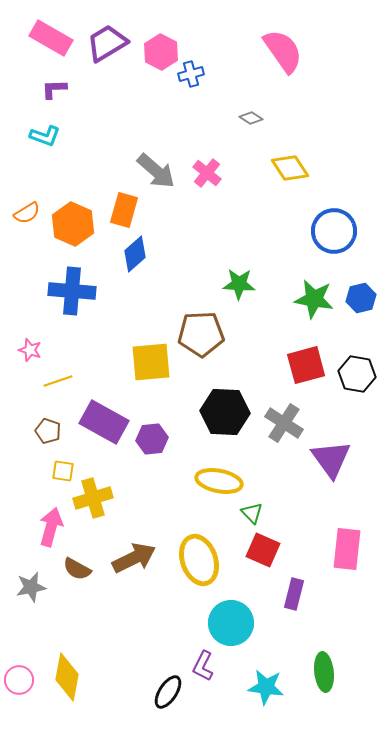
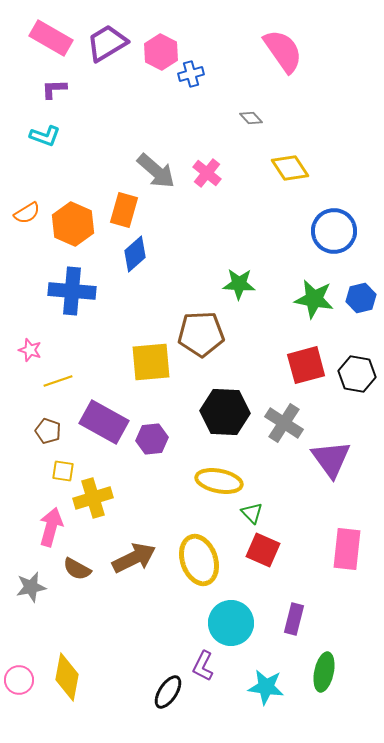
gray diamond at (251, 118): rotated 15 degrees clockwise
purple rectangle at (294, 594): moved 25 px down
green ellipse at (324, 672): rotated 18 degrees clockwise
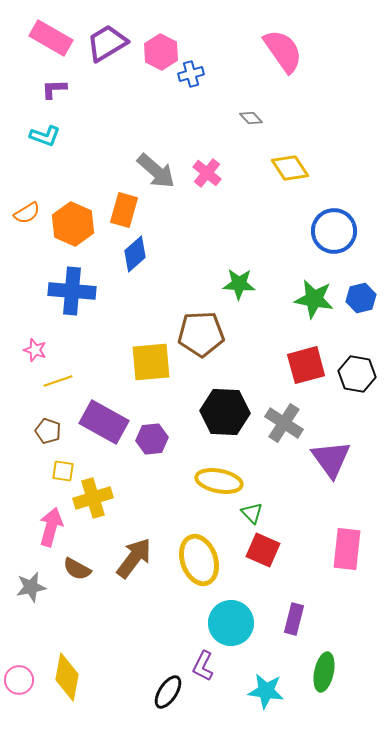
pink star at (30, 350): moved 5 px right
brown arrow at (134, 558): rotated 27 degrees counterclockwise
cyan star at (266, 687): moved 4 px down
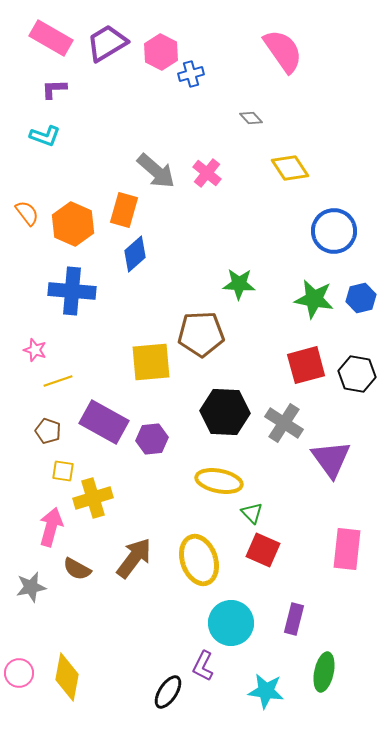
orange semicircle at (27, 213): rotated 96 degrees counterclockwise
pink circle at (19, 680): moved 7 px up
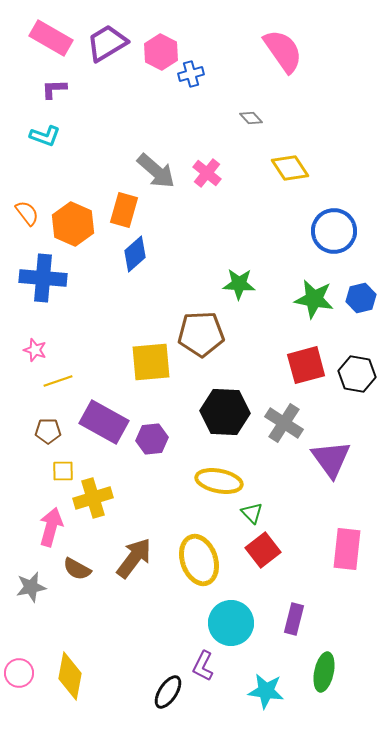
blue cross at (72, 291): moved 29 px left, 13 px up
brown pentagon at (48, 431): rotated 20 degrees counterclockwise
yellow square at (63, 471): rotated 10 degrees counterclockwise
red square at (263, 550): rotated 28 degrees clockwise
yellow diamond at (67, 677): moved 3 px right, 1 px up
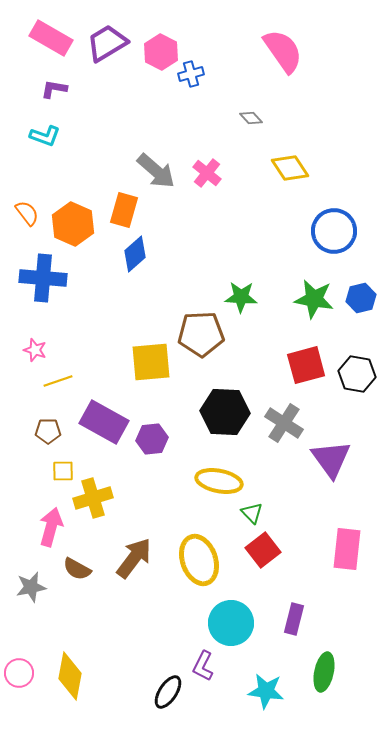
purple L-shape at (54, 89): rotated 12 degrees clockwise
green star at (239, 284): moved 2 px right, 13 px down
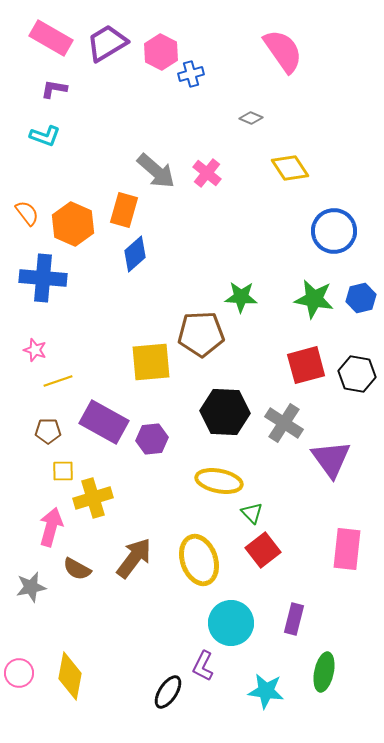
gray diamond at (251, 118): rotated 25 degrees counterclockwise
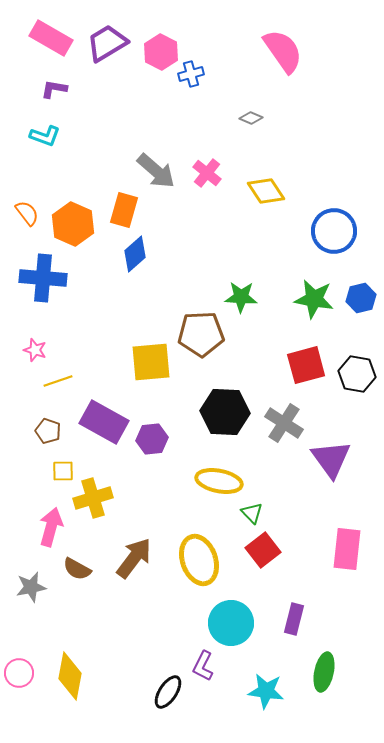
yellow diamond at (290, 168): moved 24 px left, 23 px down
brown pentagon at (48, 431): rotated 20 degrees clockwise
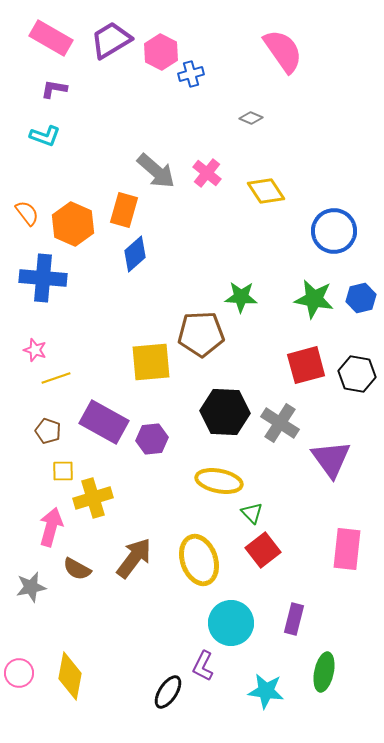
purple trapezoid at (107, 43): moved 4 px right, 3 px up
yellow line at (58, 381): moved 2 px left, 3 px up
gray cross at (284, 423): moved 4 px left
